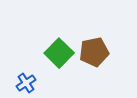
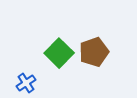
brown pentagon: rotated 8 degrees counterclockwise
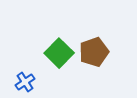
blue cross: moved 1 px left, 1 px up
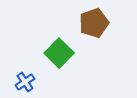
brown pentagon: moved 29 px up
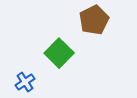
brown pentagon: moved 3 px up; rotated 8 degrees counterclockwise
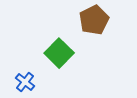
blue cross: rotated 18 degrees counterclockwise
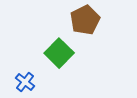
brown pentagon: moved 9 px left
